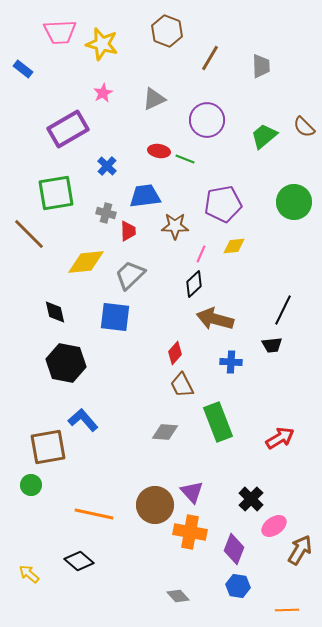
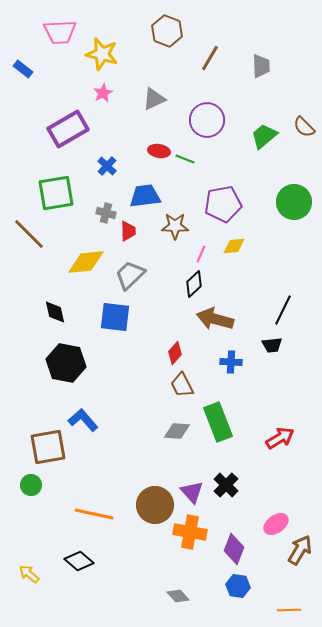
yellow star at (102, 44): moved 10 px down
gray diamond at (165, 432): moved 12 px right, 1 px up
black cross at (251, 499): moved 25 px left, 14 px up
pink ellipse at (274, 526): moved 2 px right, 2 px up
orange line at (287, 610): moved 2 px right
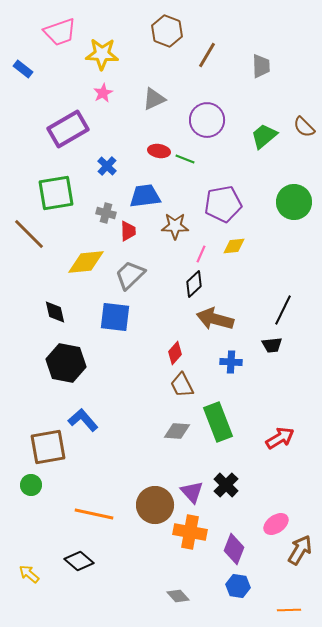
pink trapezoid at (60, 32): rotated 16 degrees counterclockwise
yellow star at (102, 54): rotated 12 degrees counterclockwise
brown line at (210, 58): moved 3 px left, 3 px up
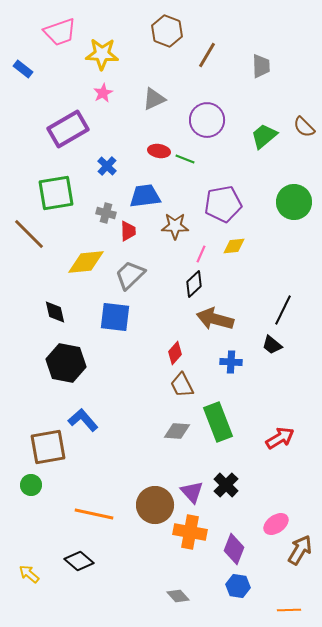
black trapezoid at (272, 345): rotated 45 degrees clockwise
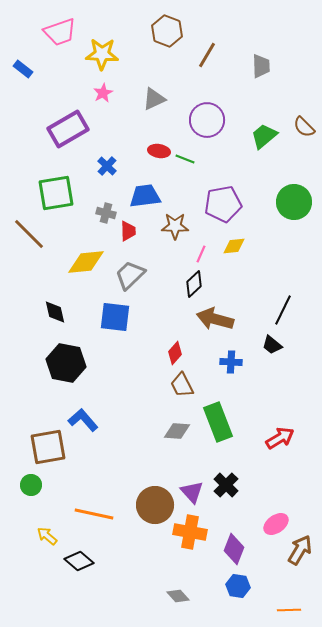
yellow arrow at (29, 574): moved 18 px right, 38 px up
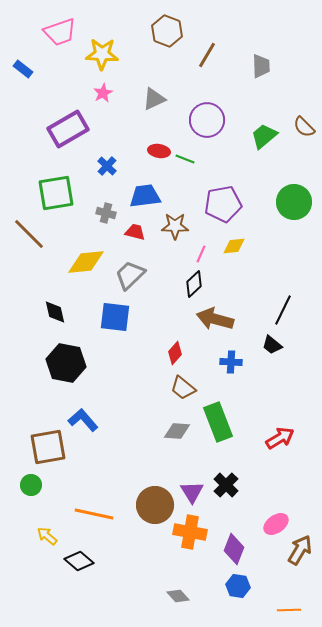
red trapezoid at (128, 231): moved 7 px right, 1 px down; rotated 75 degrees counterclockwise
brown trapezoid at (182, 385): moved 1 px right, 3 px down; rotated 24 degrees counterclockwise
purple triangle at (192, 492): rotated 10 degrees clockwise
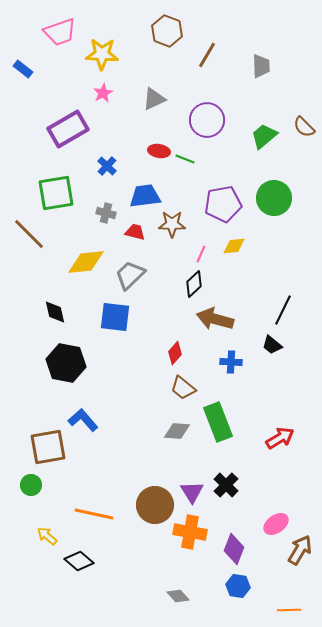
green circle at (294, 202): moved 20 px left, 4 px up
brown star at (175, 226): moved 3 px left, 2 px up
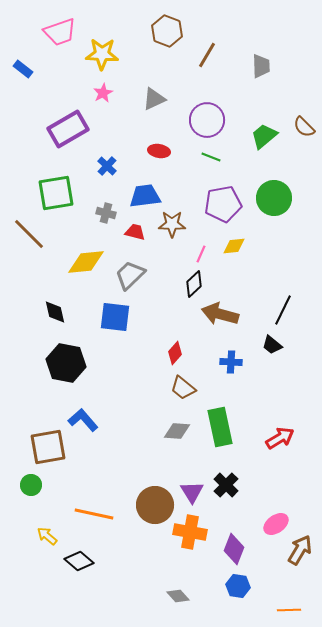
green line at (185, 159): moved 26 px right, 2 px up
brown arrow at (215, 319): moved 5 px right, 5 px up
green rectangle at (218, 422): moved 2 px right, 5 px down; rotated 9 degrees clockwise
